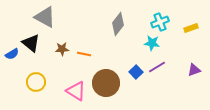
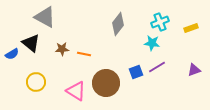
blue square: rotated 24 degrees clockwise
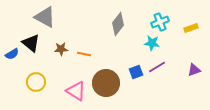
brown star: moved 1 px left
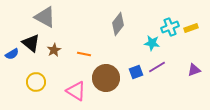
cyan cross: moved 10 px right, 5 px down
brown star: moved 7 px left, 1 px down; rotated 24 degrees counterclockwise
brown circle: moved 5 px up
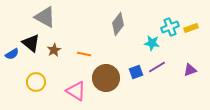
purple triangle: moved 4 px left
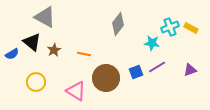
yellow rectangle: rotated 48 degrees clockwise
black triangle: moved 1 px right, 1 px up
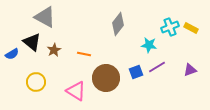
cyan star: moved 3 px left, 2 px down
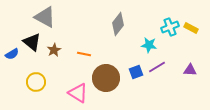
purple triangle: rotated 24 degrees clockwise
pink triangle: moved 2 px right, 2 px down
